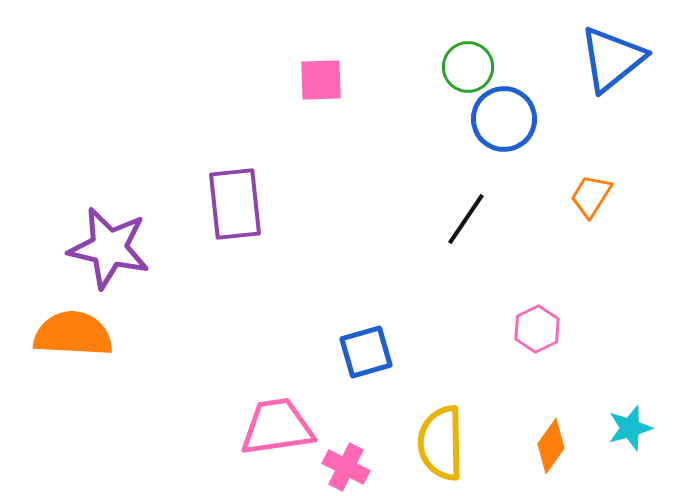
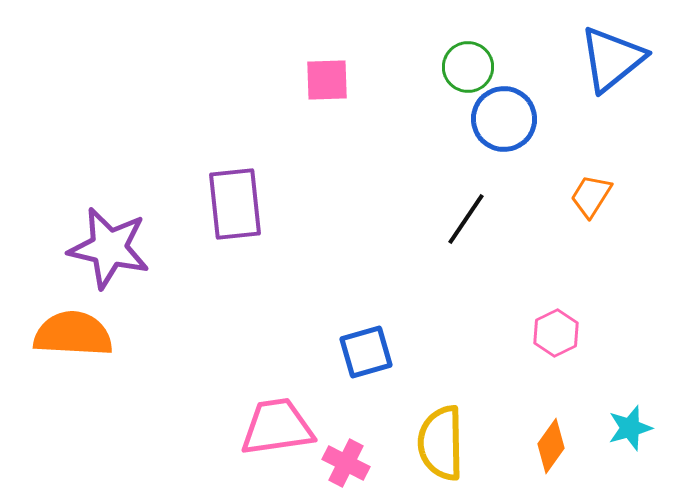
pink square: moved 6 px right
pink hexagon: moved 19 px right, 4 px down
pink cross: moved 4 px up
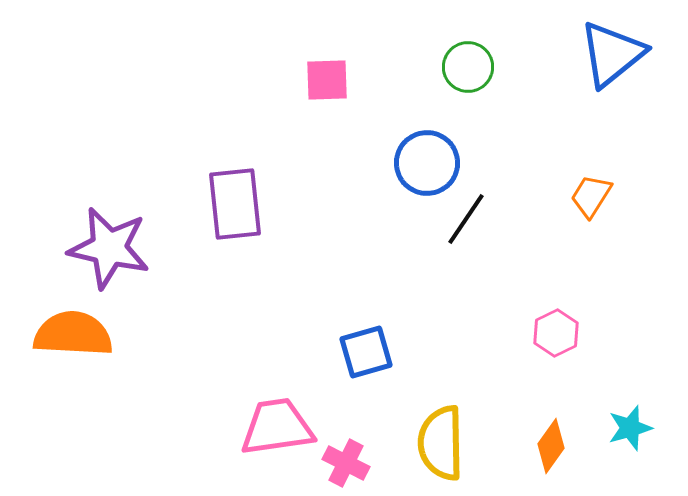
blue triangle: moved 5 px up
blue circle: moved 77 px left, 44 px down
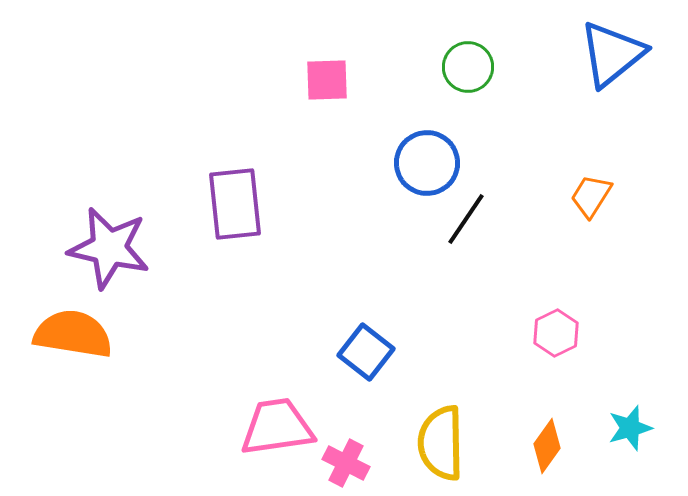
orange semicircle: rotated 6 degrees clockwise
blue square: rotated 36 degrees counterclockwise
orange diamond: moved 4 px left
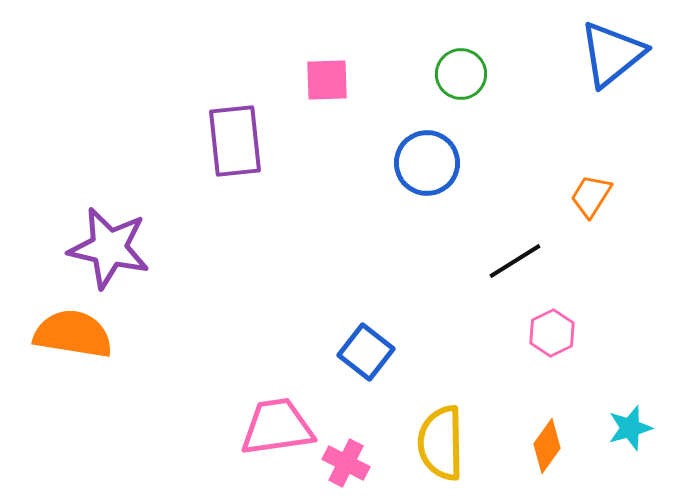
green circle: moved 7 px left, 7 px down
purple rectangle: moved 63 px up
black line: moved 49 px right, 42 px down; rotated 24 degrees clockwise
pink hexagon: moved 4 px left
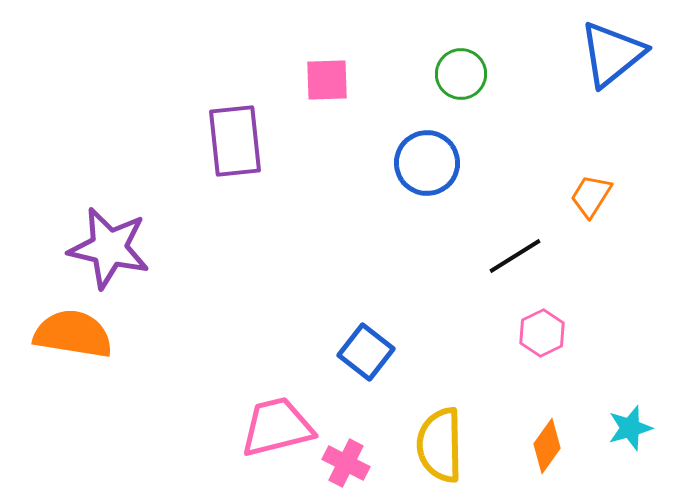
black line: moved 5 px up
pink hexagon: moved 10 px left
pink trapezoid: rotated 6 degrees counterclockwise
yellow semicircle: moved 1 px left, 2 px down
